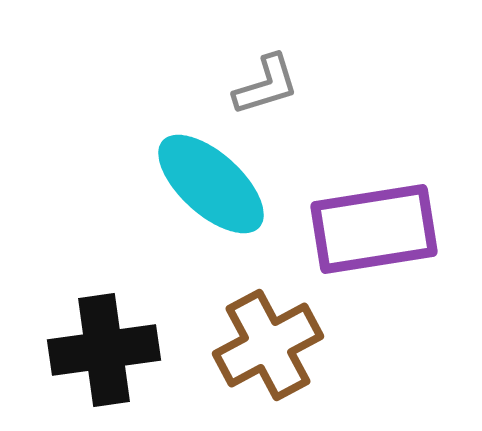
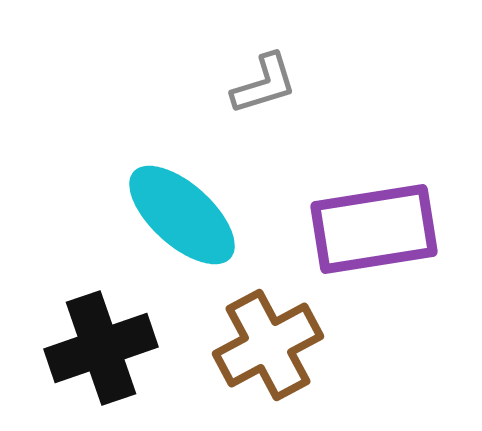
gray L-shape: moved 2 px left, 1 px up
cyan ellipse: moved 29 px left, 31 px down
black cross: moved 3 px left, 2 px up; rotated 11 degrees counterclockwise
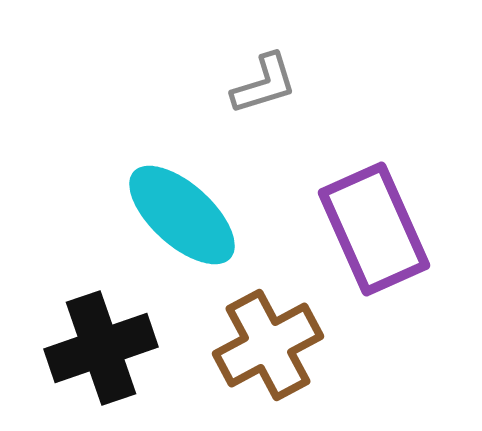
purple rectangle: rotated 75 degrees clockwise
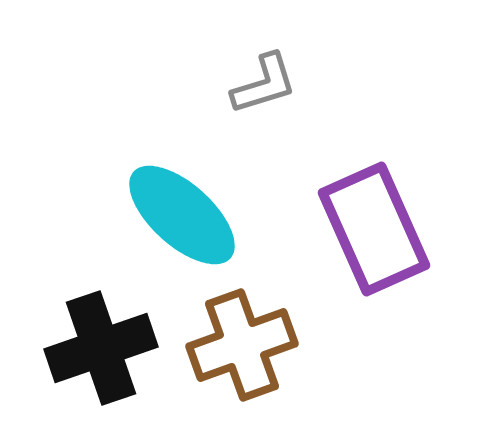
brown cross: moved 26 px left; rotated 8 degrees clockwise
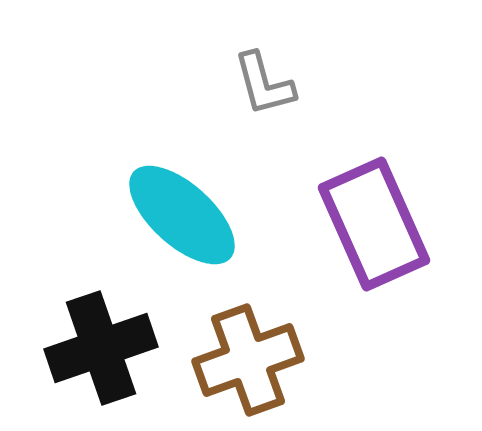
gray L-shape: rotated 92 degrees clockwise
purple rectangle: moved 5 px up
brown cross: moved 6 px right, 15 px down
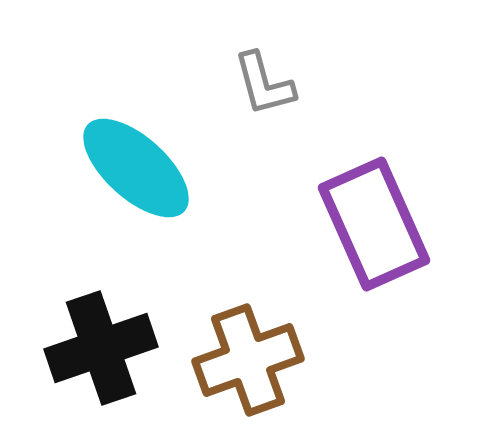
cyan ellipse: moved 46 px left, 47 px up
